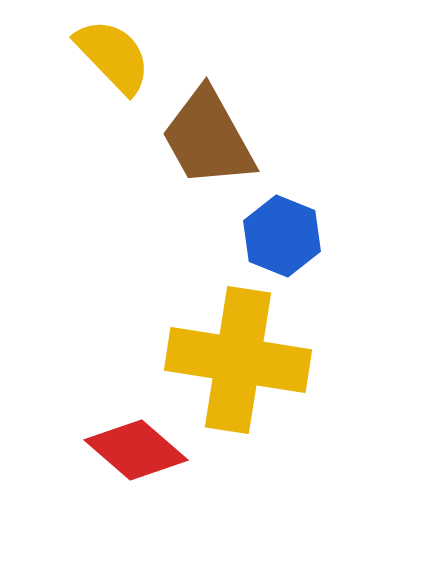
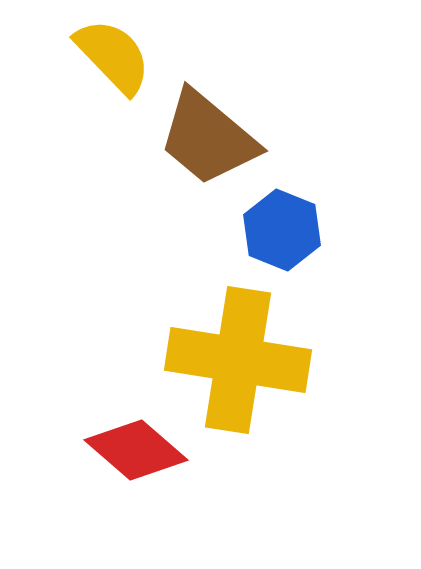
brown trapezoid: rotated 21 degrees counterclockwise
blue hexagon: moved 6 px up
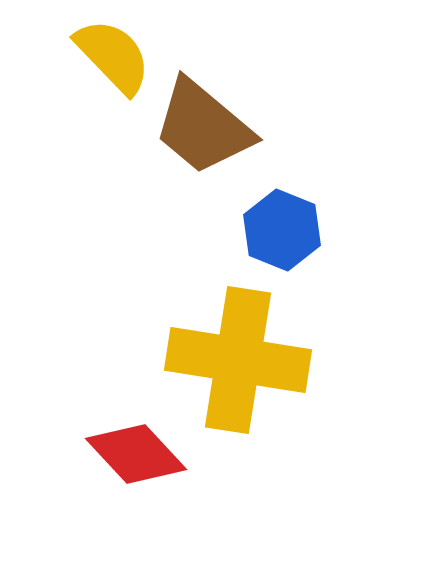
brown trapezoid: moved 5 px left, 11 px up
red diamond: moved 4 px down; rotated 6 degrees clockwise
